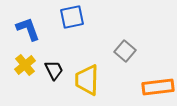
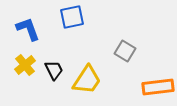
gray square: rotated 10 degrees counterclockwise
yellow trapezoid: rotated 148 degrees counterclockwise
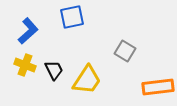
blue L-shape: moved 2 px down; rotated 68 degrees clockwise
yellow cross: rotated 30 degrees counterclockwise
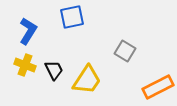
blue L-shape: rotated 16 degrees counterclockwise
orange rectangle: rotated 20 degrees counterclockwise
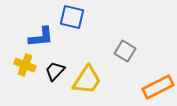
blue square: rotated 25 degrees clockwise
blue L-shape: moved 13 px right, 6 px down; rotated 52 degrees clockwise
black trapezoid: moved 1 px right, 1 px down; rotated 110 degrees counterclockwise
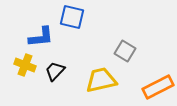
yellow trapezoid: moved 14 px right; rotated 136 degrees counterclockwise
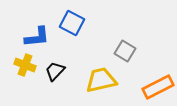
blue square: moved 6 px down; rotated 15 degrees clockwise
blue L-shape: moved 4 px left
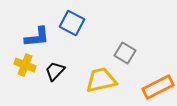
gray square: moved 2 px down
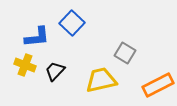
blue square: rotated 15 degrees clockwise
orange rectangle: moved 2 px up
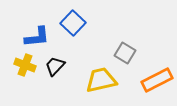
blue square: moved 1 px right
black trapezoid: moved 5 px up
orange rectangle: moved 1 px left, 5 px up
